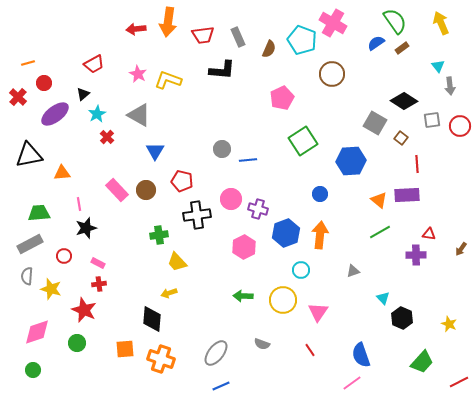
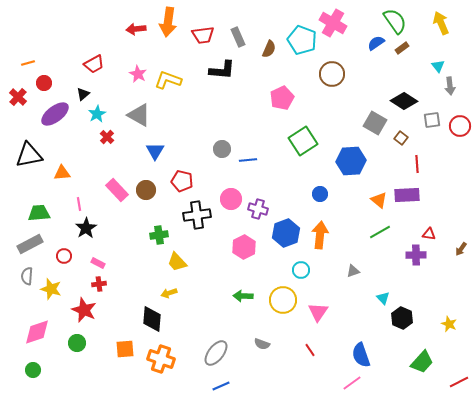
black star at (86, 228): rotated 15 degrees counterclockwise
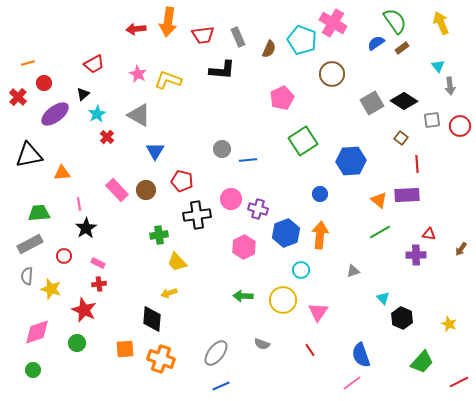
gray square at (375, 123): moved 3 px left, 20 px up; rotated 30 degrees clockwise
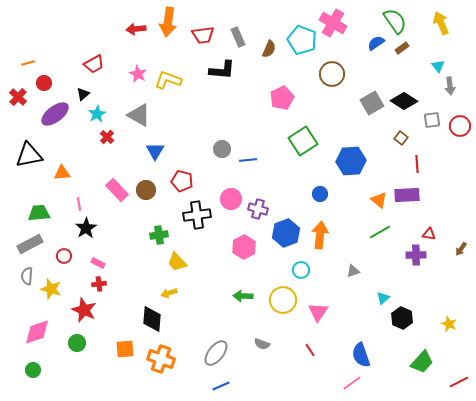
cyan triangle at (383, 298): rotated 32 degrees clockwise
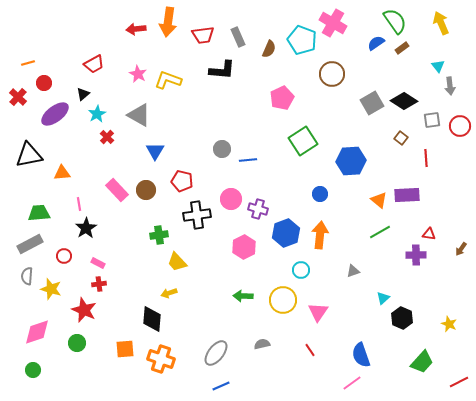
red line at (417, 164): moved 9 px right, 6 px up
gray semicircle at (262, 344): rotated 147 degrees clockwise
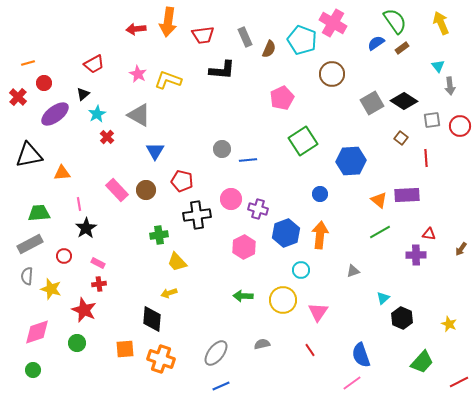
gray rectangle at (238, 37): moved 7 px right
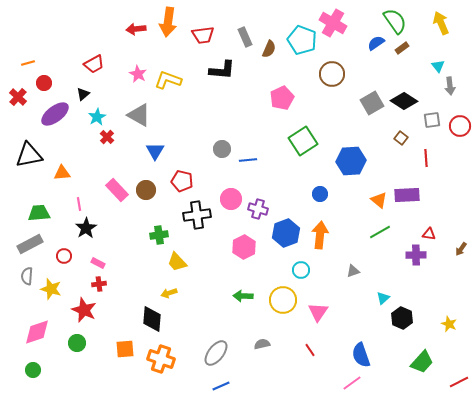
cyan star at (97, 114): moved 3 px down
